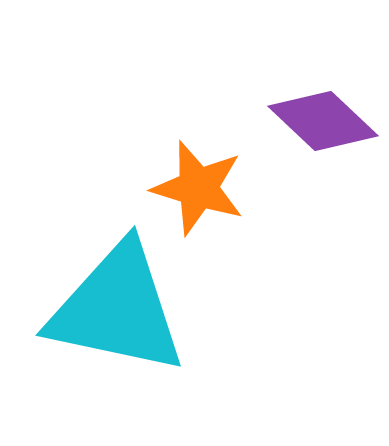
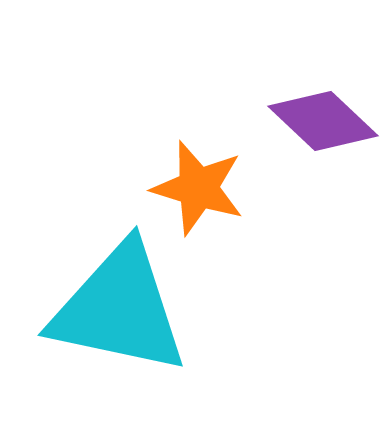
cyan triangle: moved 2 px right
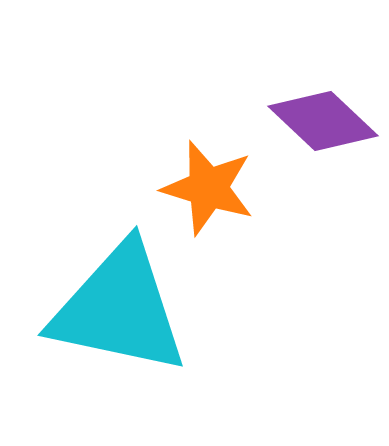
orange star: moved 10 px right
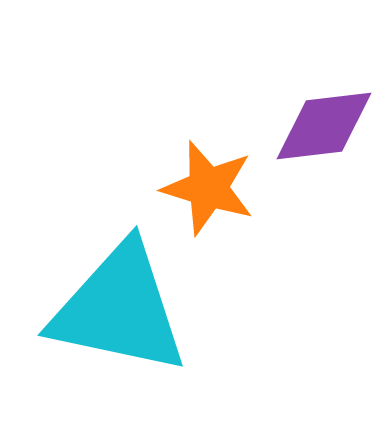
purple diamond: moved 1 px right, 5 px down; rotated 50 degrees counterclockwise
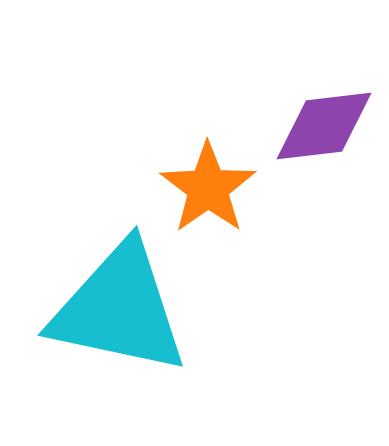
orange star: rotated 20 degrees clockwise
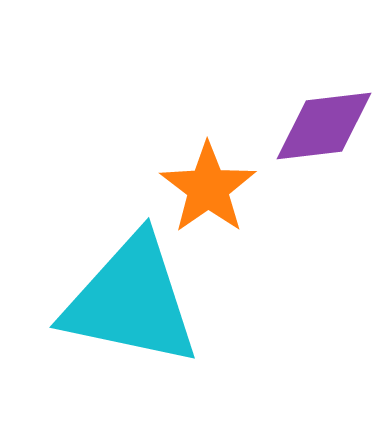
cyan triangle: moved 12 px right, 8 px up
